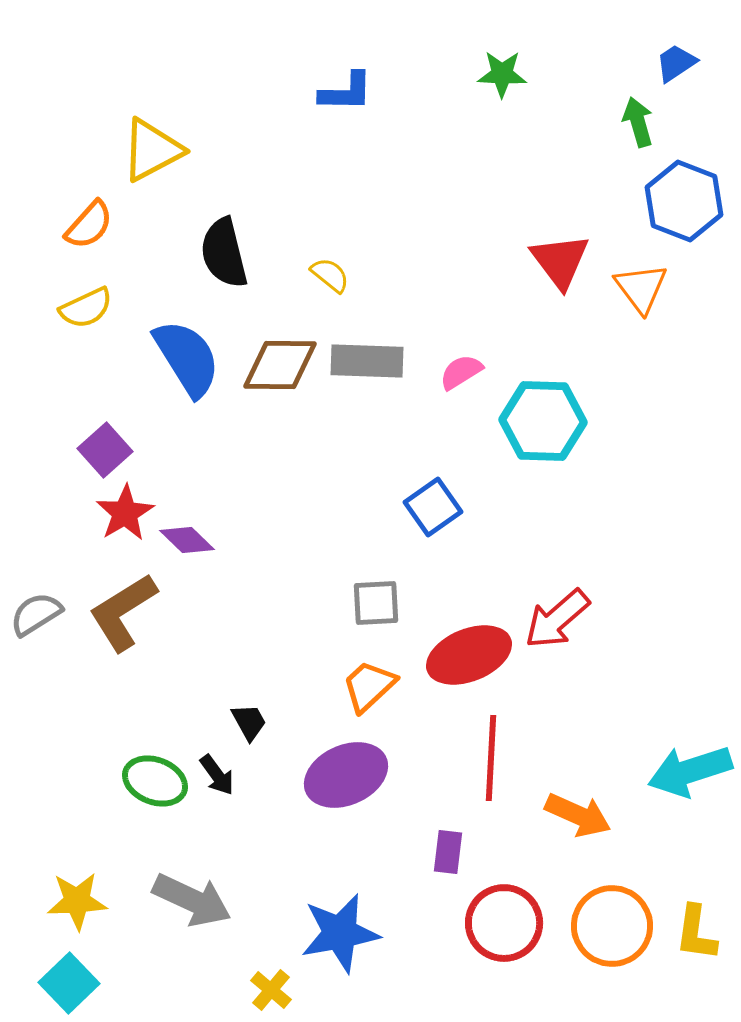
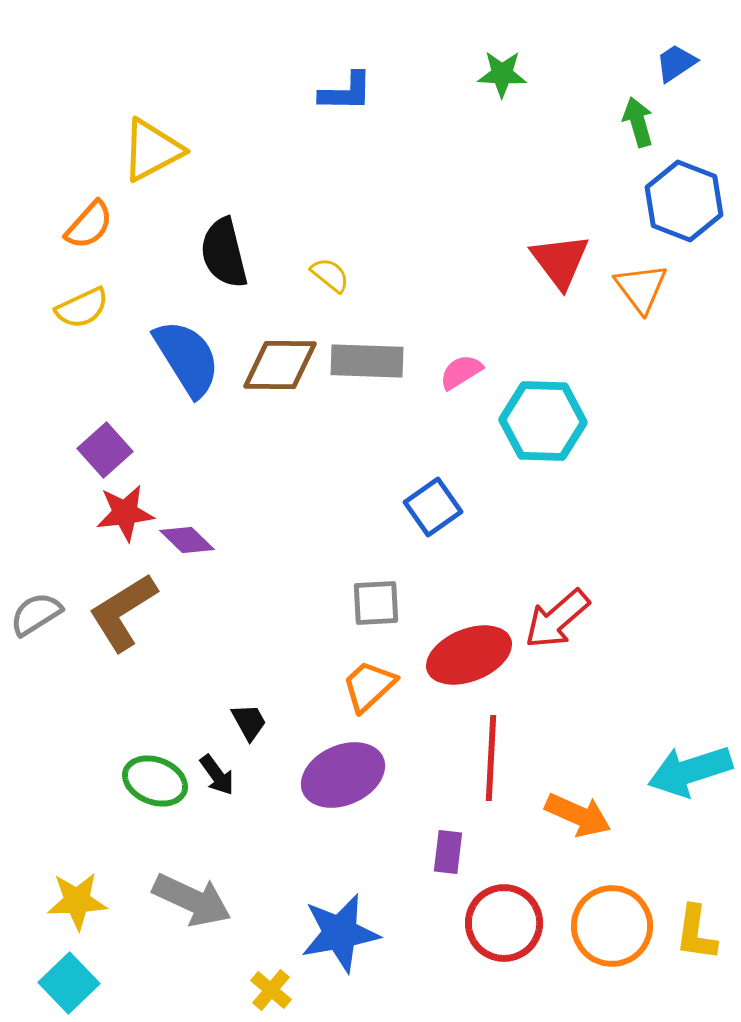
yellow semicircle at (86, 308): moved 4 px left
red star at (125, 513): rotated 24 degrees clockwise
purple ellipse at (346, 775): moved 3 px left
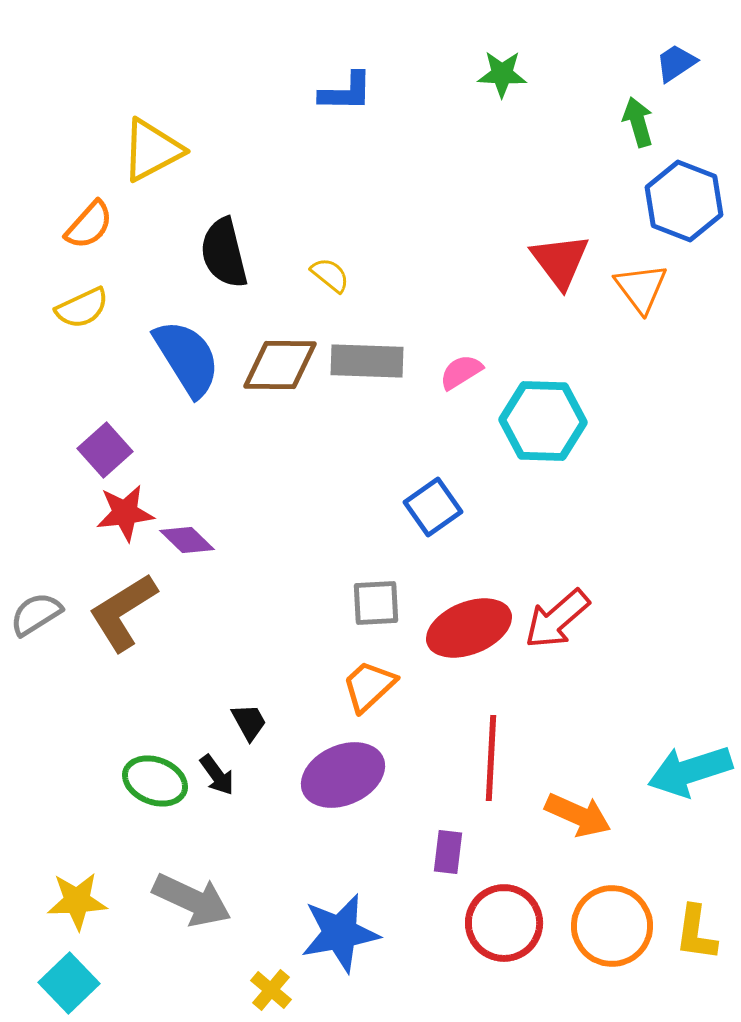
red ellipse at (469, 655): moved 27 px up
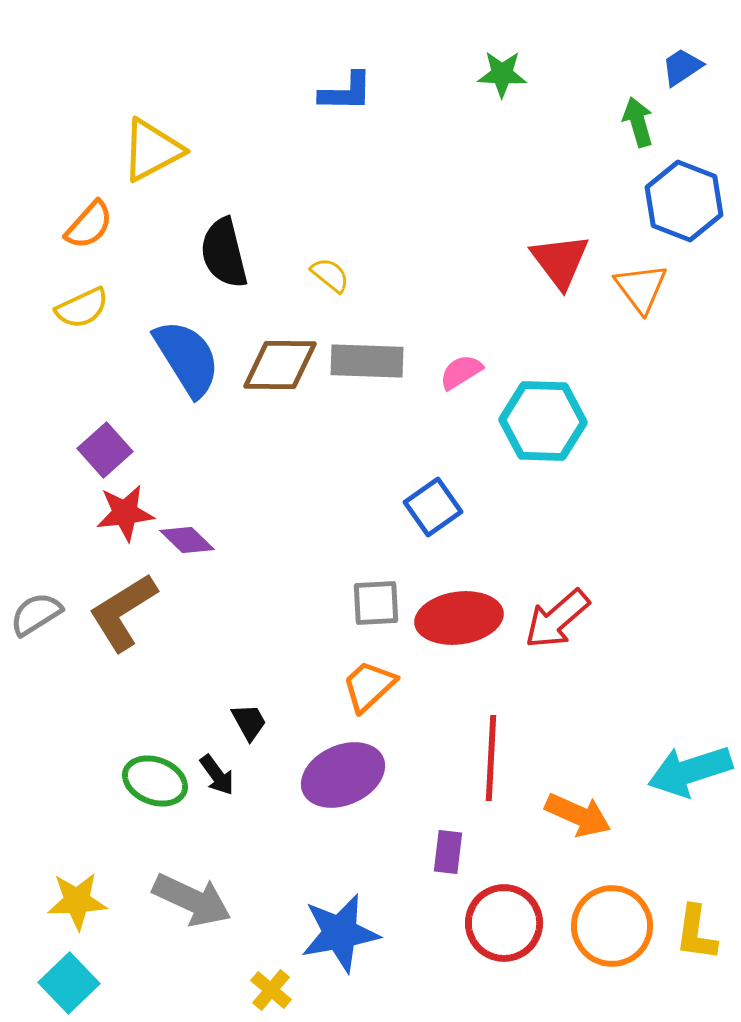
blue trapezoid at (676, 63): moved 6 px right, 4 px down
red ellipse at (469, 628): moved 10 px left, 10 px up; rotated 14 degrees clockwise
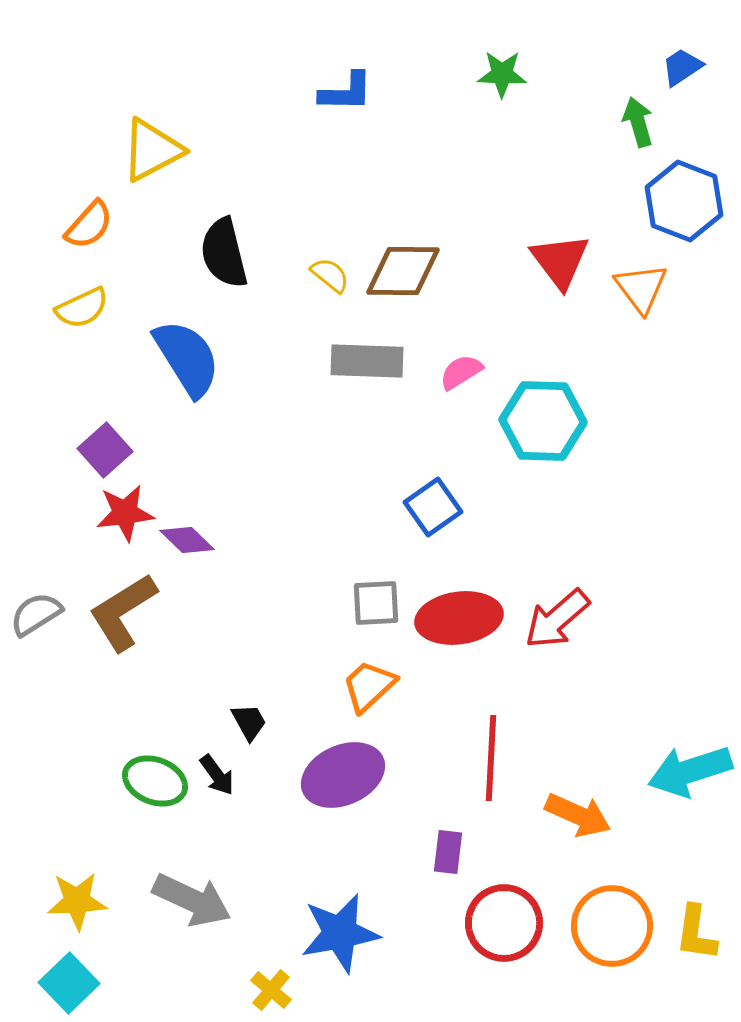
brown diamond at (280, 365): moved 123 px right, 94 px up
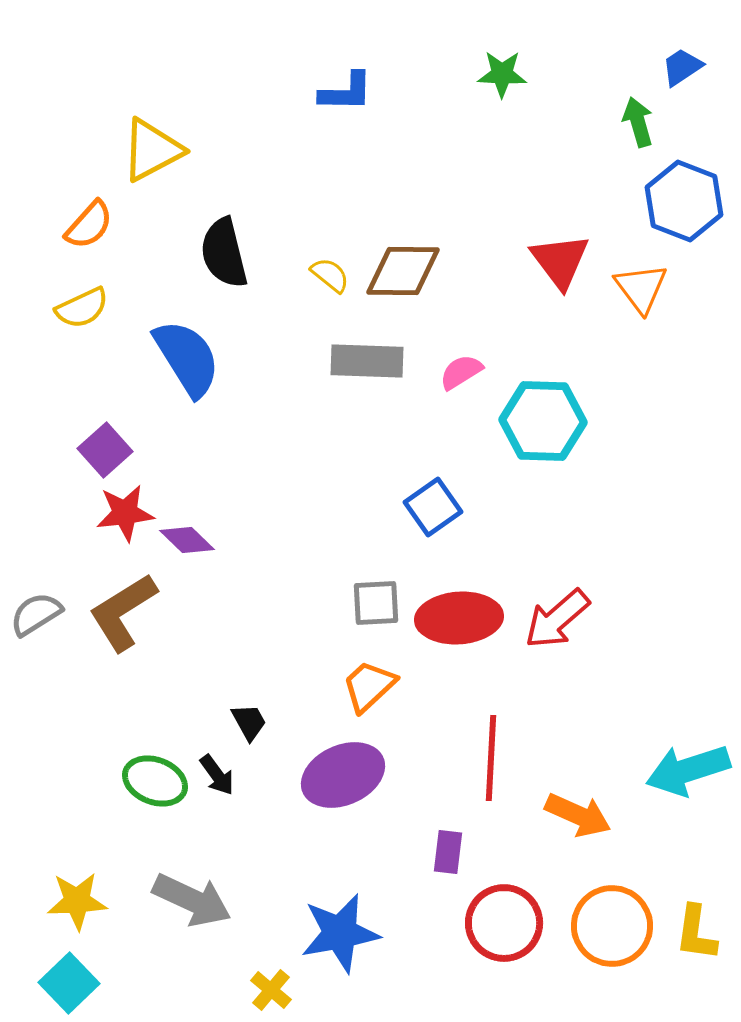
red ellipse at (459, 618): rotated 4 degrees clockwise
cyan arrow at (690, 771): moved 2 px left, 1 px up
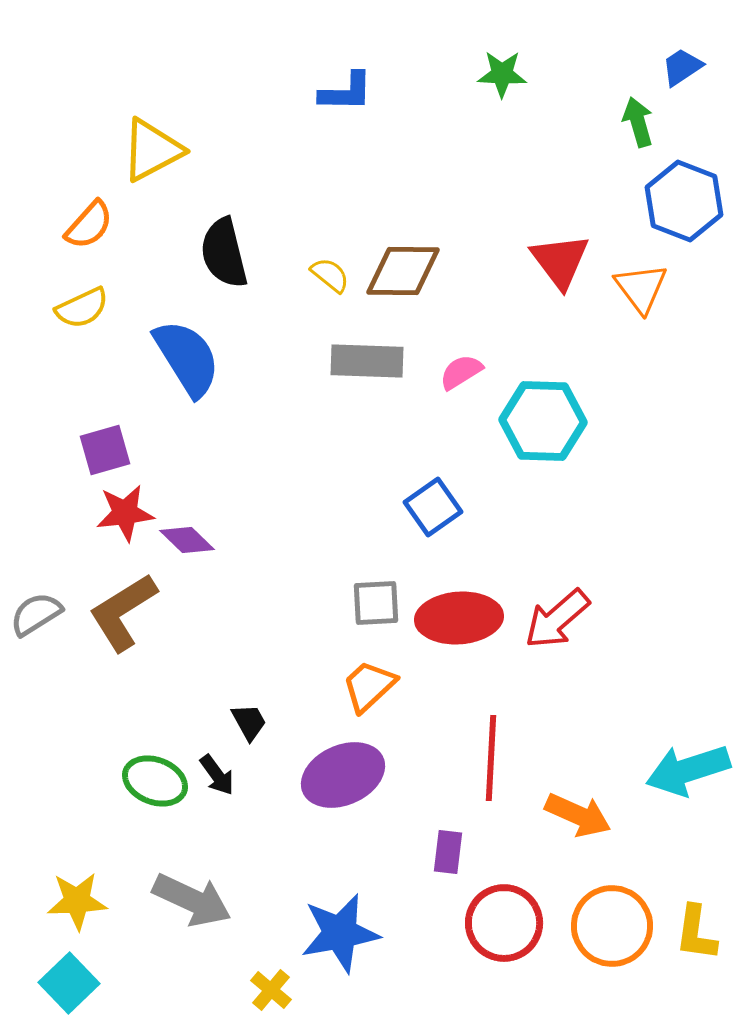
purple square at (105, 450): rotated 26 degrees clockwise
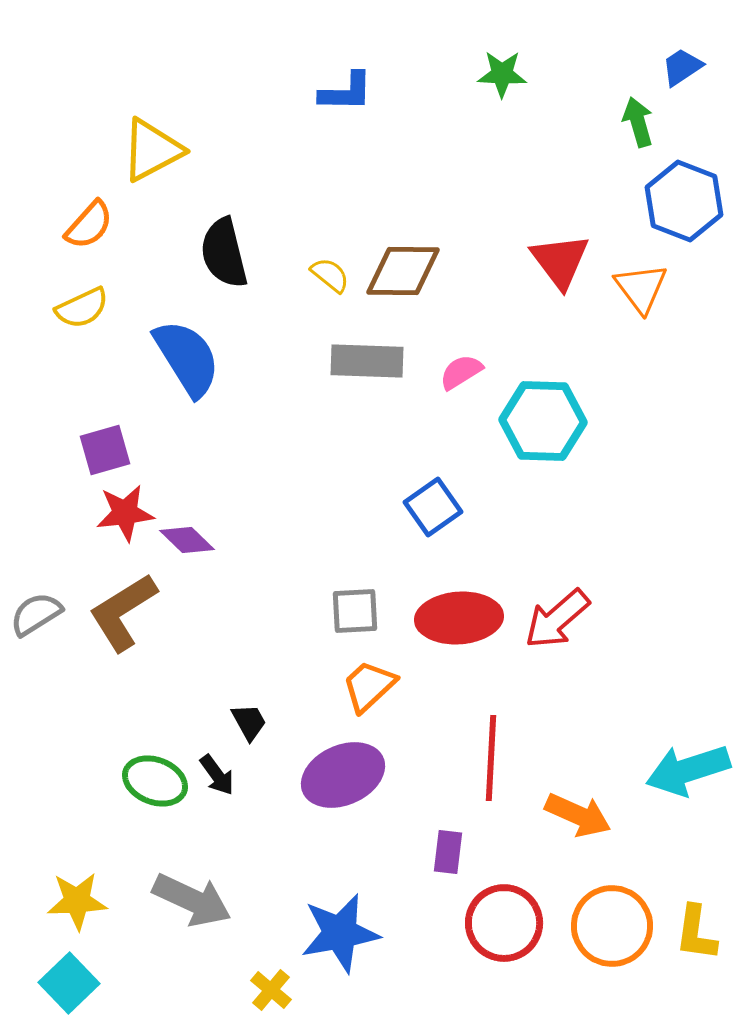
gray square at (376, 603): moved 21 px left, 8 px down
